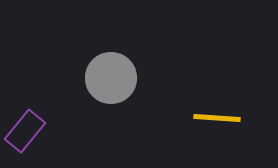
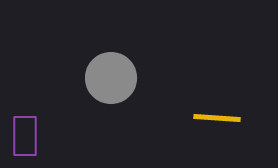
purple rectangle: moved 5 px down; rotated 39 degrees counterclockwise
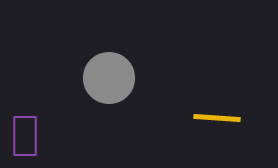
gray circle: moved 2 px left
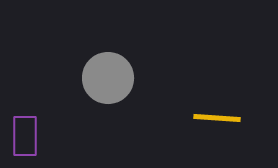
gray circle: moved 1 px left
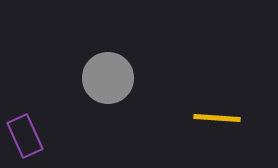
purple rectangle: rotated 24 degrees counterclockwise
